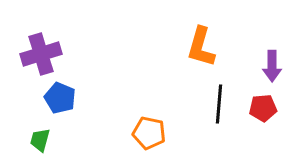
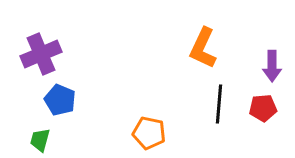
orange L-shape: moved 2 px right, 1 px down; rotated 9 degrees clockwise
purple cross: rotated 6 degrees counterclockwise
blue pentagon: moved 2 px down
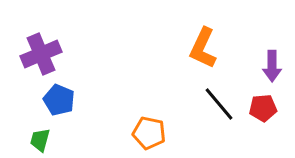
blue pentagon: moved 1 px left
black line: rotated 45 degrees counterclockwise
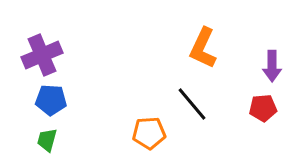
purple cross: moved 1 px right, 1 px down
blue pentagon: moved 8 px left; rotated 20 degrees counterclockwise
black line: moved 27 px left
orange pentagon: rotated 16 degrees counterclockwise
green trapezoid: moved 7 px right
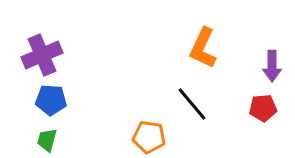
orange pentagon: moved 4 px down; rotated 12 degrees clockwise
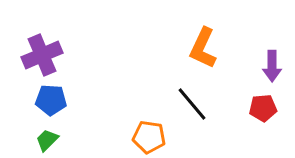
green trapezoid: rotated 30 degrees clockwise
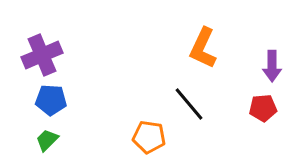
black line: moved 3 px left
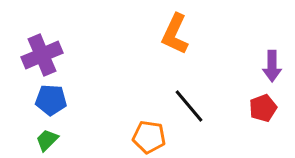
orange L-shape: moved 28 px left, 14 px up
black line: moved 2 px down
red pentagon: rotated 16 degrees counterclockwise
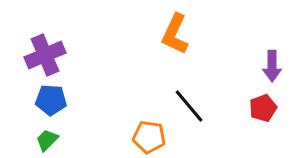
purple cross: moved 3 px right
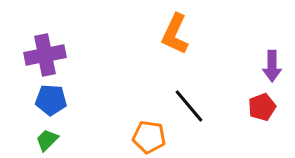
purple cross: rotated 12 degrees clockwise
red pentagon: moved 1 px left, 1 px up
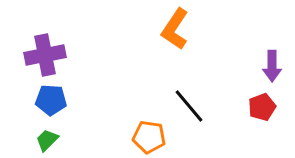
orange L-shape: moved 5 px up; rotated 9 degrees clockwise
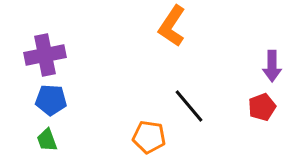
orange L-shape: moved 3 px left, 3 px up
green trapezoid: rotated 65 degrees counterclockwise
